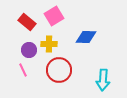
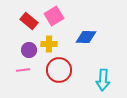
red rectangle: moved 2 px right, 1 px up
pink line: rotated 72 degrees counterclockwise
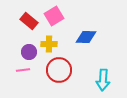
purple circle: moved 2 px down
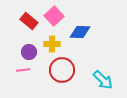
pink square: rotated 12 degrees counterclockwise
blue diamond: moved 6 px left, 5 px up
yellow cross: moved 3 px right
red circle: moved 3 px right
cyan arrow: rotated 50 degrees counterclockwise
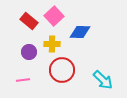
pink line: moved 10 px down
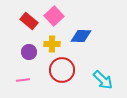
blue diamond: moved 1 px right, 4 px down
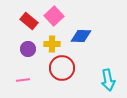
purple circle: moved 1 px left, 3 px up
red circle: moved 2 px up
cyan arrow: moved 5 px right; rotated 35 degrees clockwise
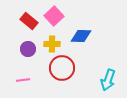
cyan arrow: rotated 30 degrees clockwise
